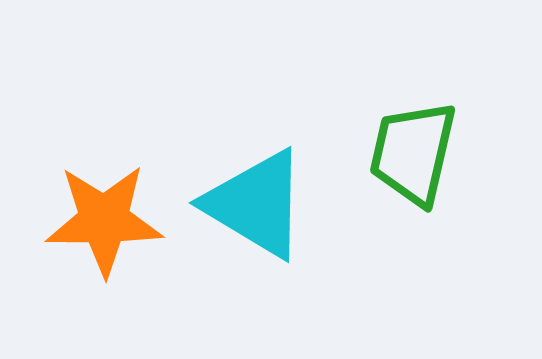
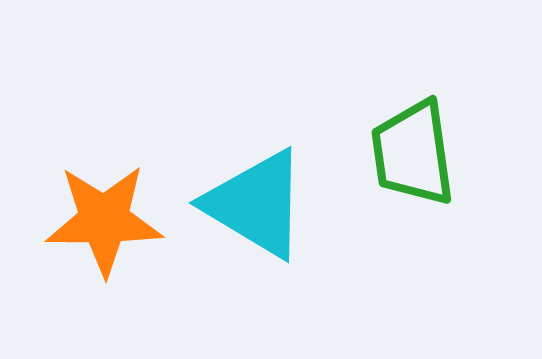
green trapezoid: rotated 21 degrees counterclockwise
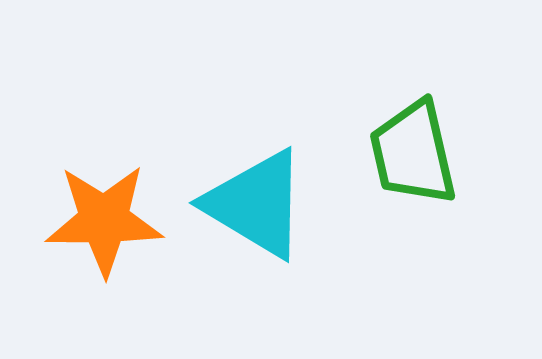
green trapezoid: rotated 5 degrees counterclockwise
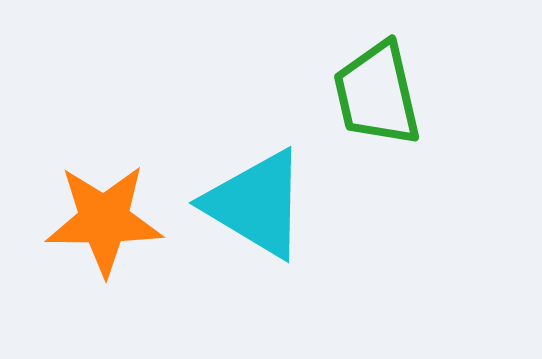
green trapezoid: moved 36 px left, 59 px up
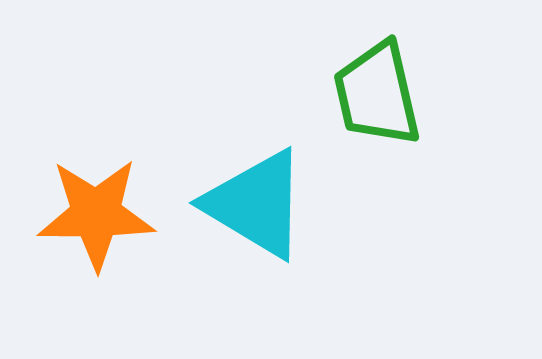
orange star: moved 8 px left, 6 px up
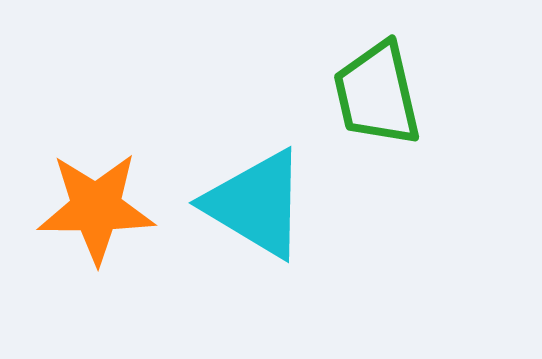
orange star: moved 6 px up
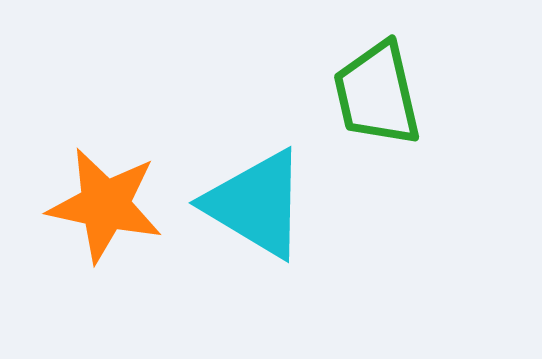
orange star: moved 9 px right, 3 px up; rotated 12 degrees clockwise
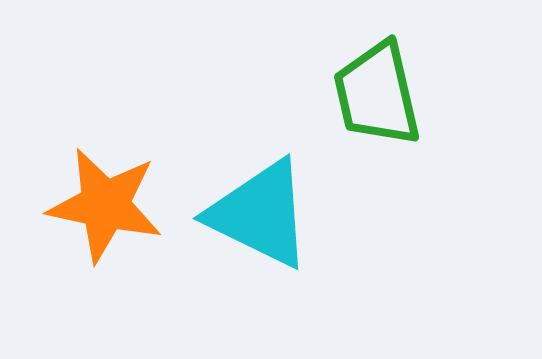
cyan triangle: moved 4 px right, 10 px down; rotated 5 degrees counterclockwise
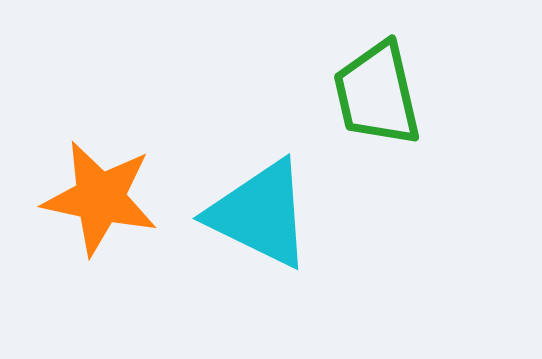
orange star: moved 5 px left, 7 px up
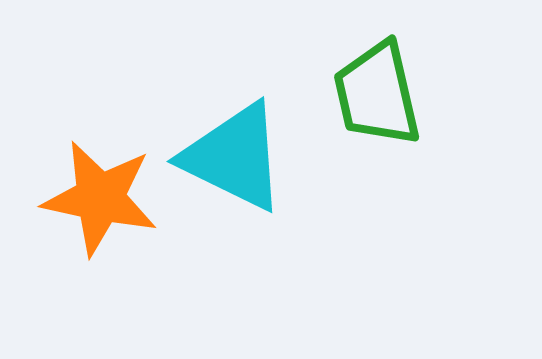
cyan triangle: moved 26 px left, 57 px up
